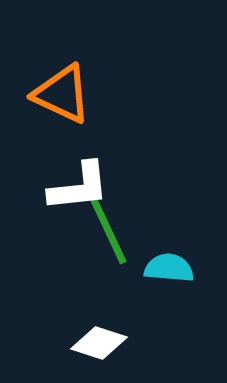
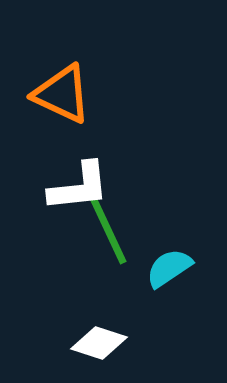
cyan semicircle: rotated 39 degrees counterclockwise
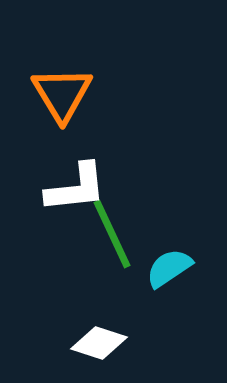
orange triangle: rotated 34 degrees clockwise
white L-shape: moved 3 px left, 1 px down
green line: moved 4 px right, 4 px down
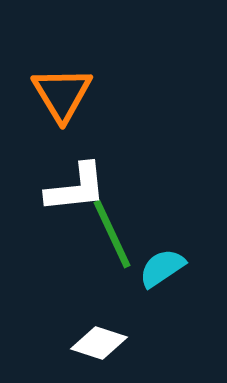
cyan semicircle: moved 7 px left
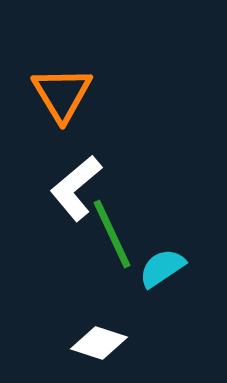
white L-shape: rotated 146 degrees clockwise
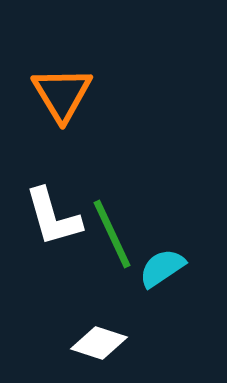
white L-shape: moved 23 px left, 29 px down; rotated 66 degrees counterclockwise
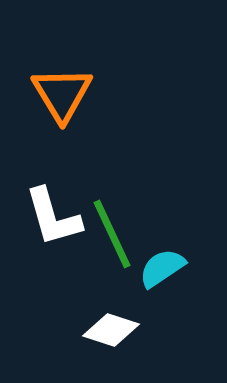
white diamond: moved 12 px right, 13 px up
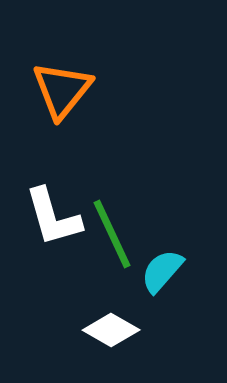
orange triangle: moved 4 px up; rotated 10 degrees clockwise
cyan semicircle: moved 3 px down; rotated 15 degrees counterclockwise
white diamond: rotated 12 degrees clockwise
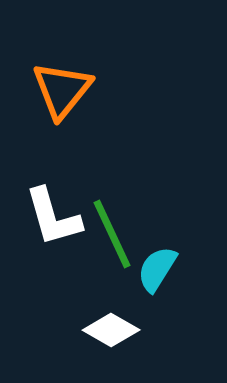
cyan semicircle: moved 5 px left, 2 px up; rotated 9 degrees counterclockwise
